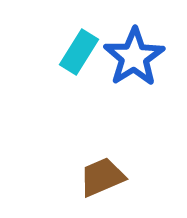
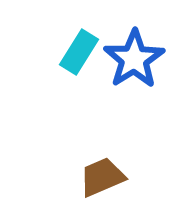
blue star: moved 2 px down
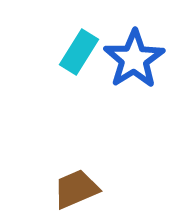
brown trapezoid: moved 26 px left, 12 px down
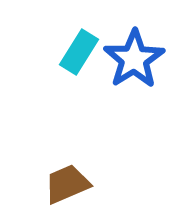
brown trapezoid: moved 9 px left, 5 px up
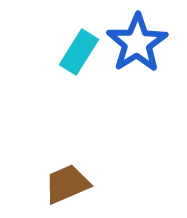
blue star: moved 3 px right, 16 px up
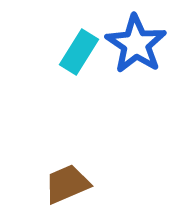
blue star: moved 1 px left, 1 px down; rotated 6 degrees counterclockwise
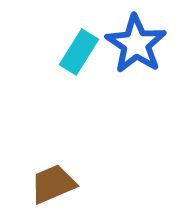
brown trapezoid: moved 14 px left
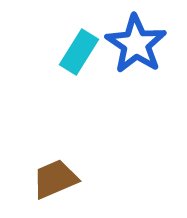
brown trapezoid: moved 2 px right, 5 px up
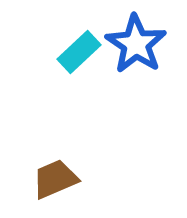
cyan rectangle: rotated 15 degrees clockwise
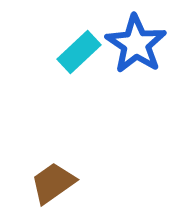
brown trapezoid: moved 2 px left, 4 px down; rotated 12 degrees counterclockwise
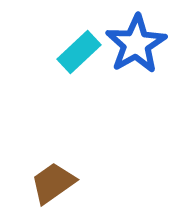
blue star: rotated 8 degrees clockwise
